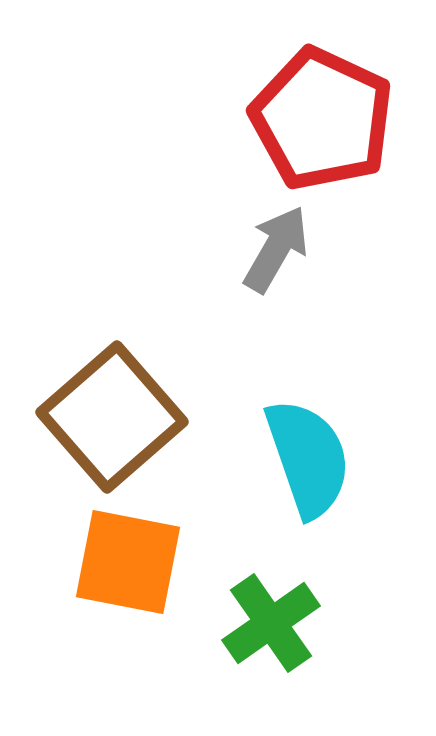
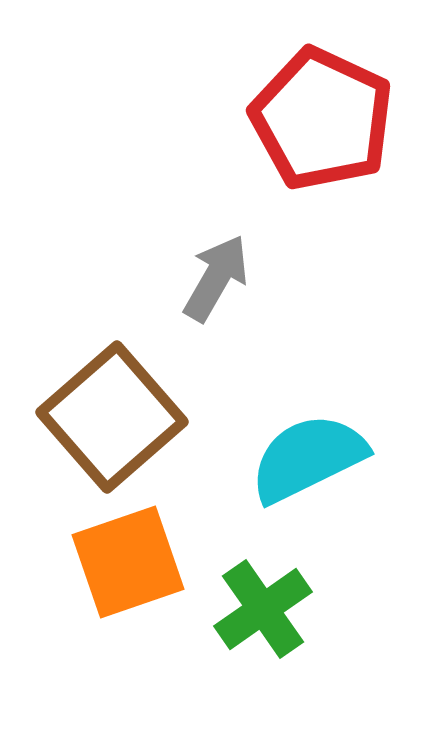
gray arrow: moved 60 px left, 29 px down
cyan semicircle: rotated 97 degrees counterclockwise
orange square: rotated 30 degrees counterclockwise
green cross: moved 8 px left, 14 px up
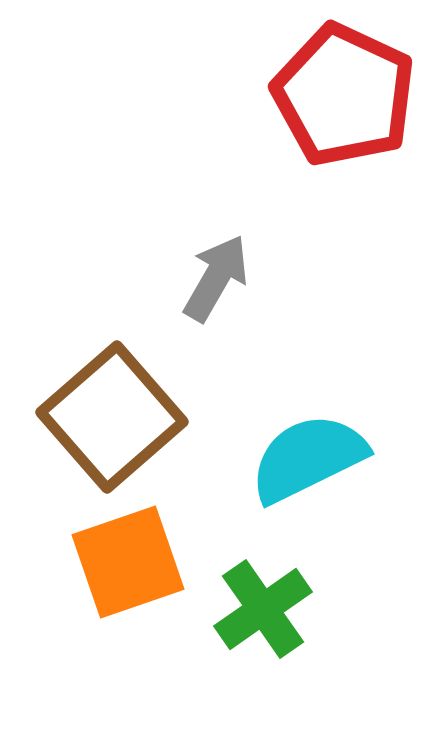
red pentagon: moved 22 px right, 24 px up
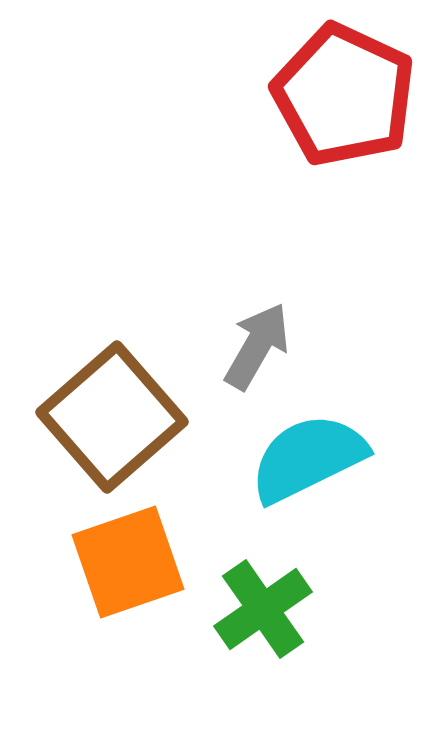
gray arrow: moved 41 px right, 68 px down
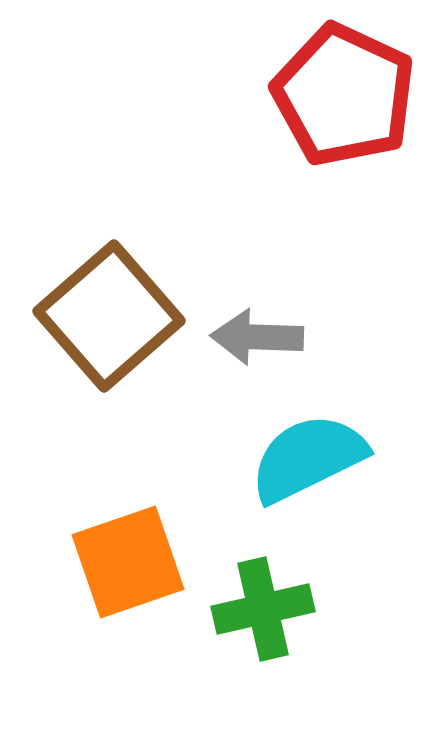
gray arrow: moved 9 px up; rotated 118 degrees counterclockwise
brown square: moved 3 px left, 101 px up
green cross: rotated 22 degrees clockwise
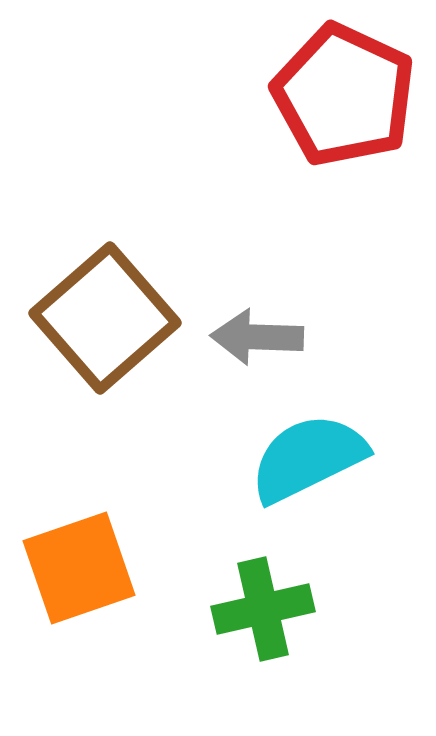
brown square: moved 4 px left, 2 px down
orange square: moved 49 px left, 6 px down
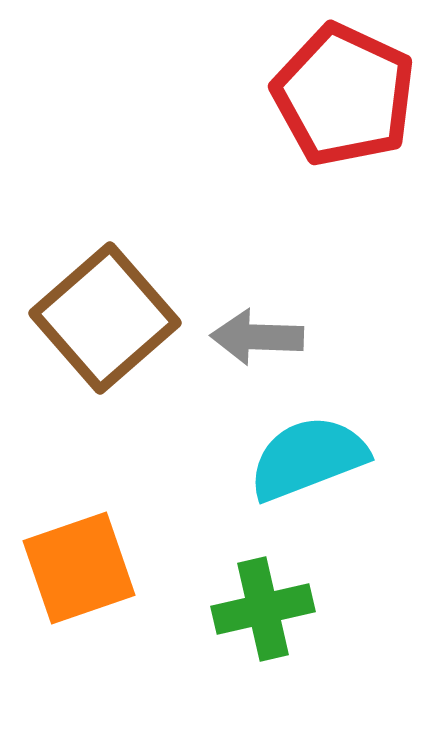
cyan semicircle: rotated 5 degrees clockwise
